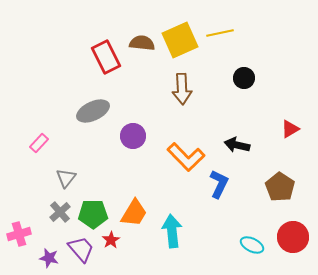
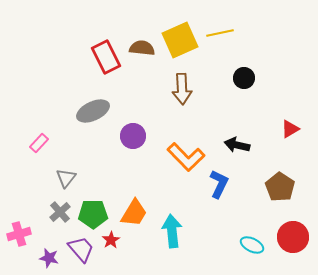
brown semicircle: moved 5 px down
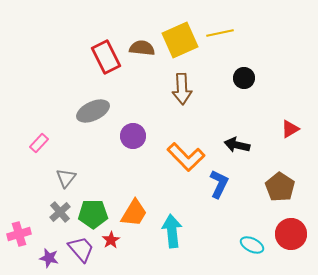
red circle: moved 2 px left, 3 px up
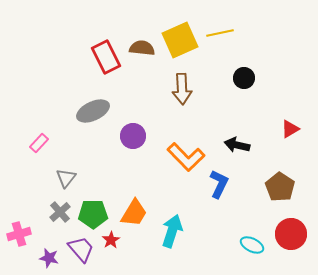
cyan arrow: rotated 24 degrees clockwise
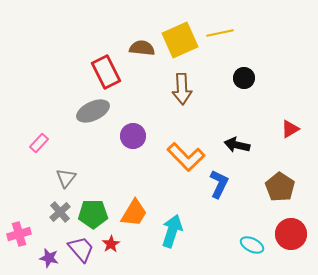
red rectangle: moved 15 px down
red star: moved 4 px down
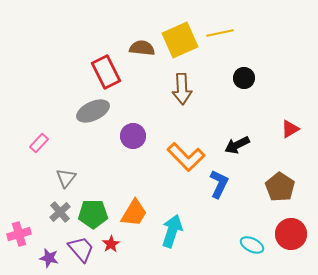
black arrow: rotated 40 degrees counterclockwise
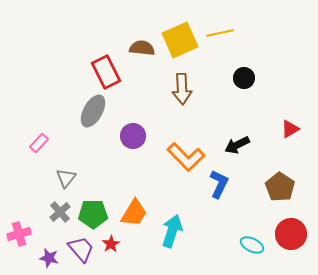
gray ellipse: rotated 36 degrees counterclockwise
